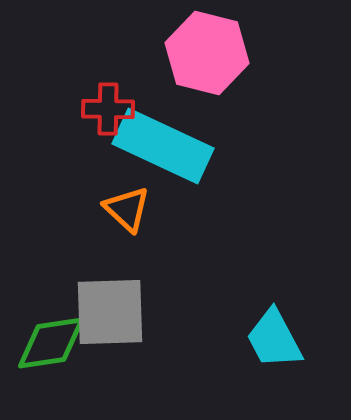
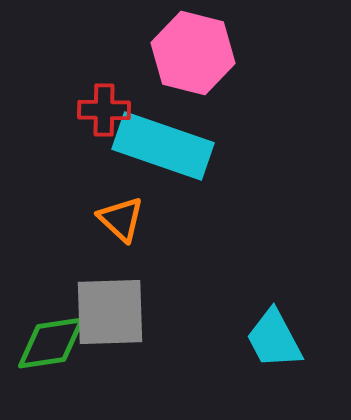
pink hexagon: moved 14 px left
red cross: moved 4 px left, 1 px down
cyan rectangle: rotated 6 degrees counterclockwise
orange triangle: moved 6 px left, 10 px down
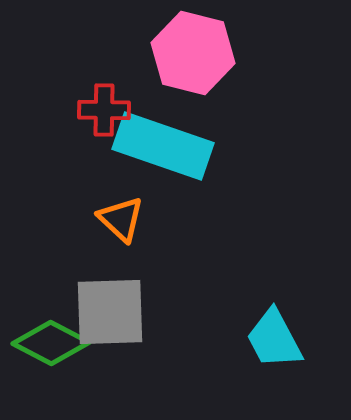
green diamond: rotated 36 degrees clockwise
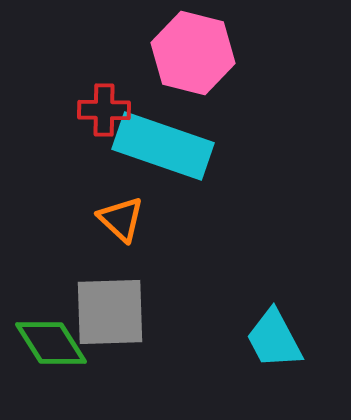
green diamond: rotated 30 degrees clockwise
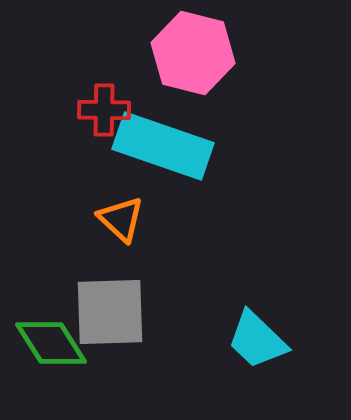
cyan trapezoid: moved 17 px left, 1 px down; rotated 18 degrees counterclockwise
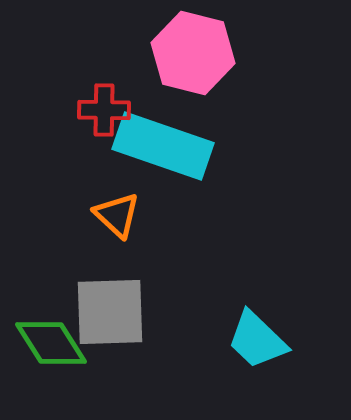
orange triangle: moved 4 px left, 4 px up
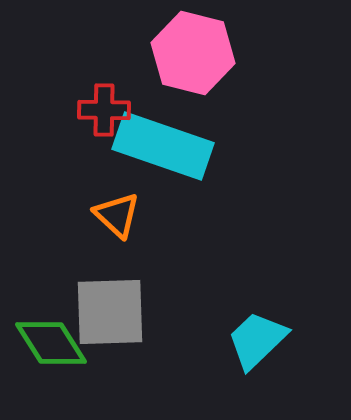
cyan trapezoid: rotated 92 degrees clockwise
